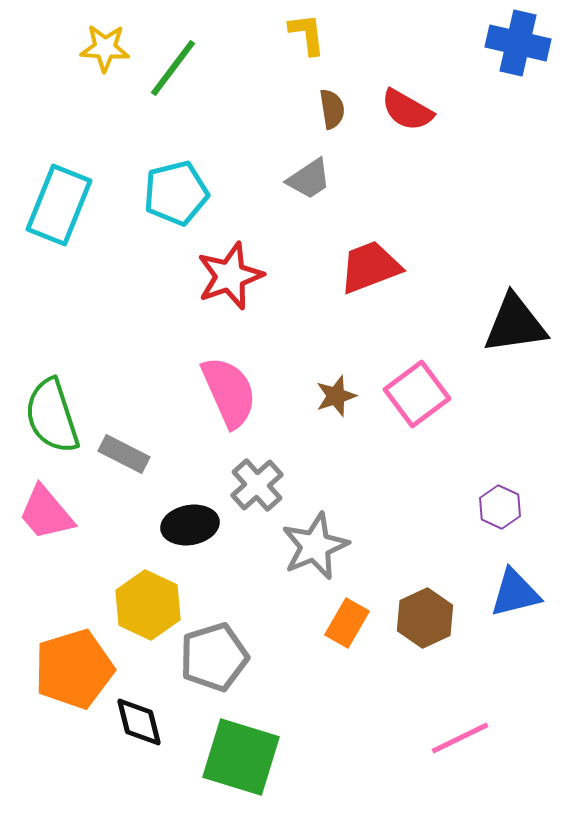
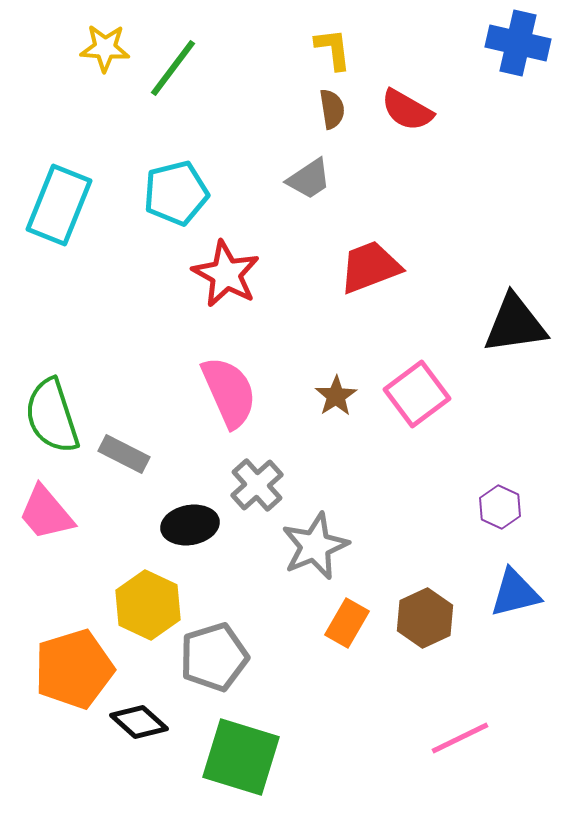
yellow L-shape: moved 26 px right, 15 px down
red star: moved 4 px left, 2 px up; rotated 24 degrees counterclockwise
brown star: rotated 15 degrees counterclockwise
black diamond: rotated 34 degrees counterclockwise
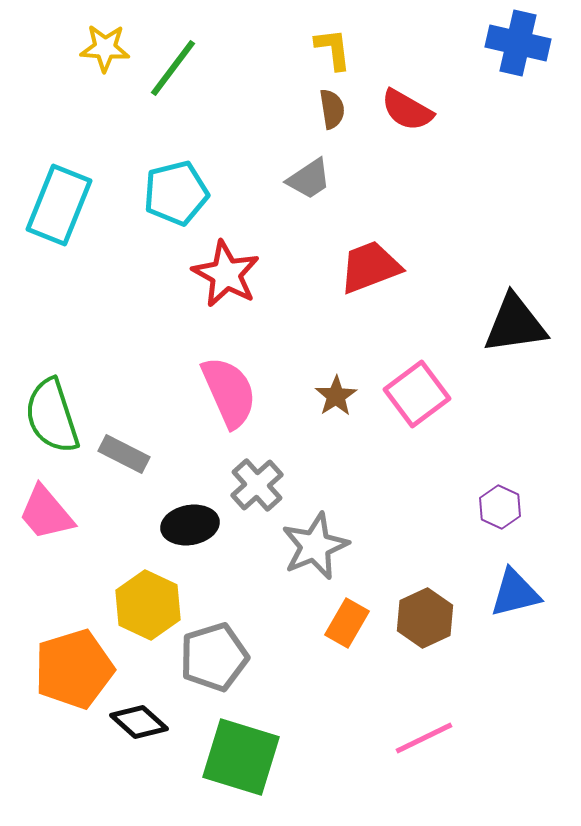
pink line: moved 36 px left
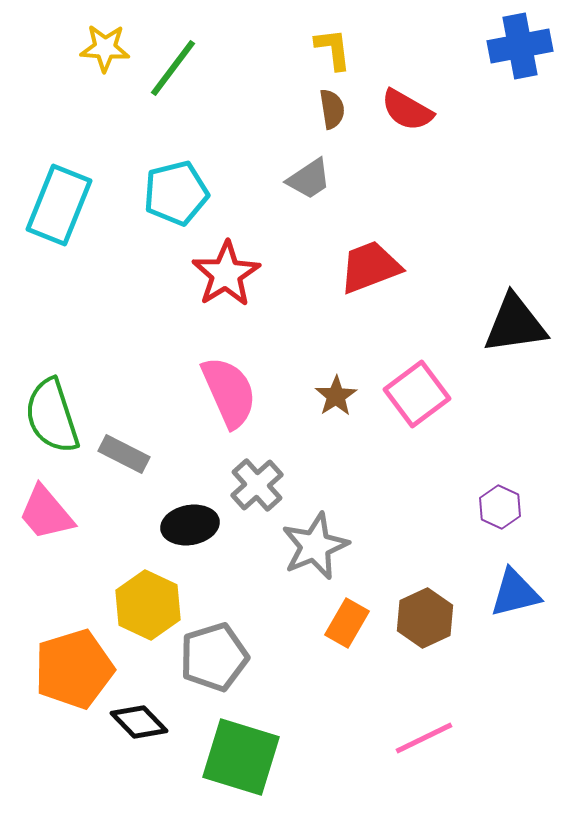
blue cross: moved 2 px right, 3 px down; rotated 24 degrees counterclockwise
red star: rotated 12 degrees clockwise
black diamond: rotated 4 degrees clockwise
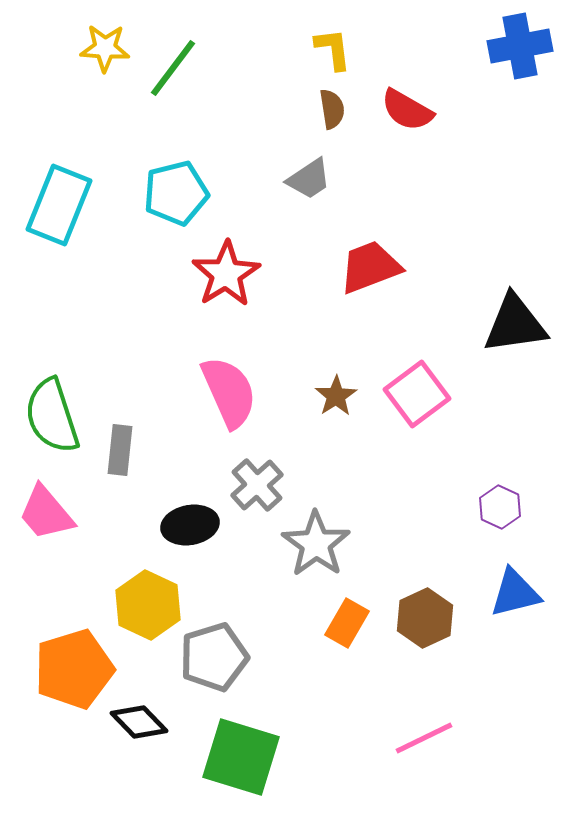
gray rectangle: moved 4 px left, 4 px up; rotated 69 degrees clockwise
gray star: moved 1 px right, 2 px up; rotated 14 degrees counterclockwise
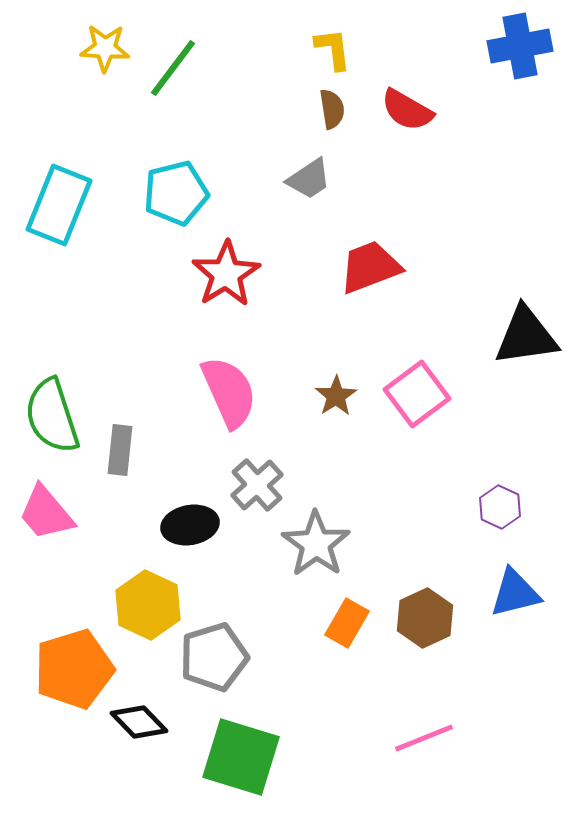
black triangle: moved 11 px right, 12 px down
pink line: rotated 4 degrees clockwise
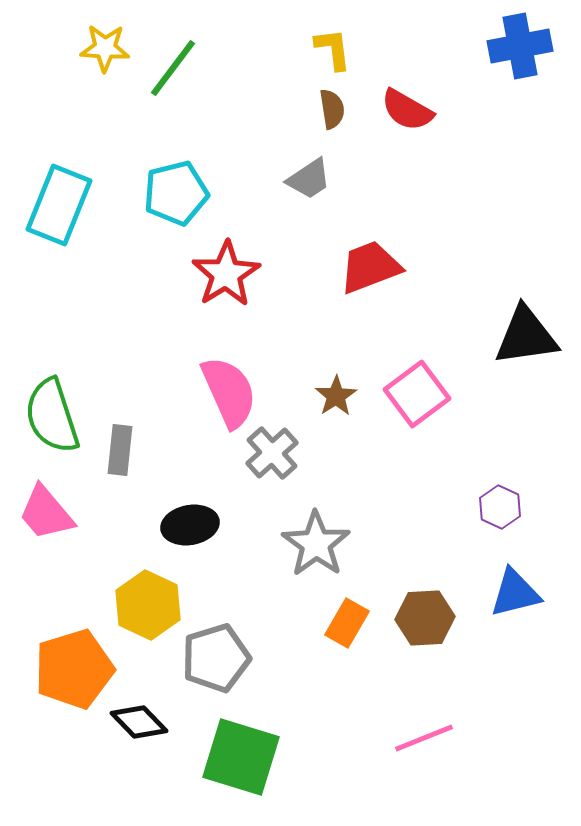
gray cross: moved 15 px right, 32 px up
brown hexagon: rotated 22 degrees clockwise
gray pentagon: moved 2 px right, 1 px down
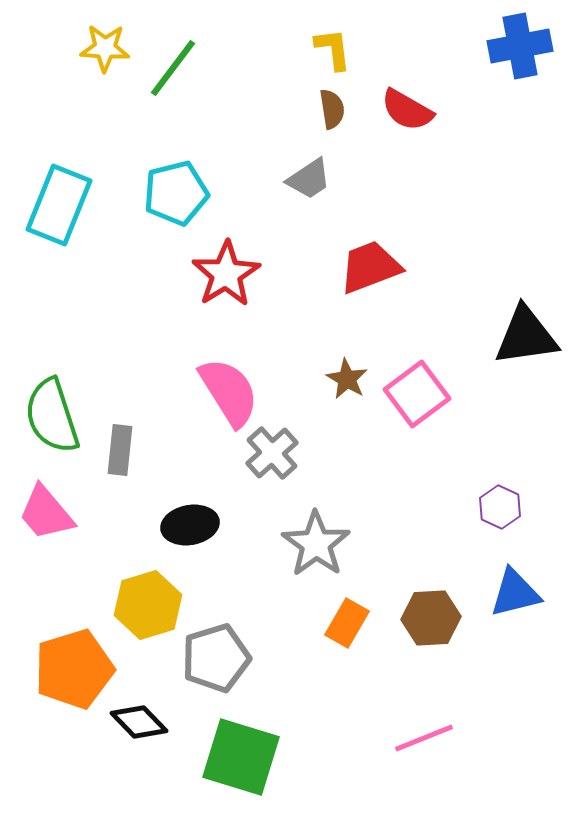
pink semicircle: rotated 8 degrees counterclockwise
brown star: moved 11 px right, 17 px up; rotated 9 degrees counterclockwise
yellow hexagon: rotated 18 degrees clockwise
brown hexagon: moved 6 px right
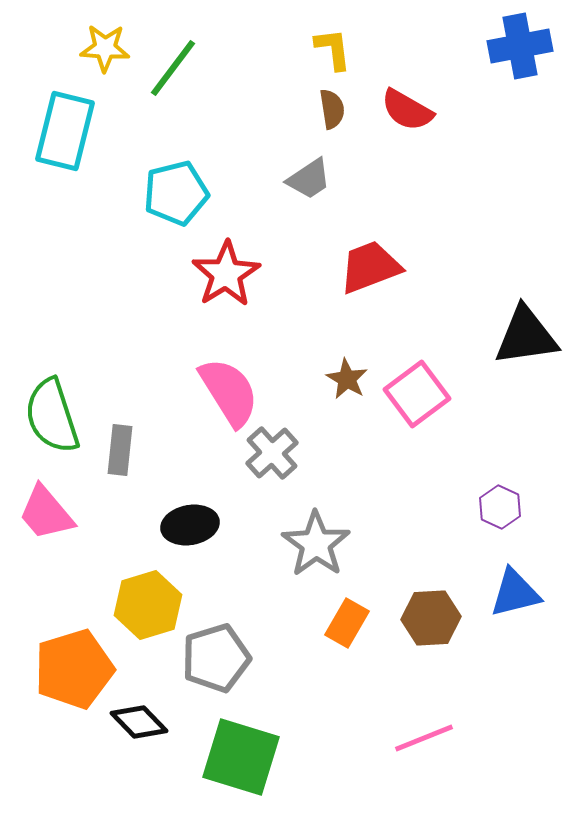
cyan rectangle: moved 6 px right, 74 px up; rotated 8 degrees counterclockwise
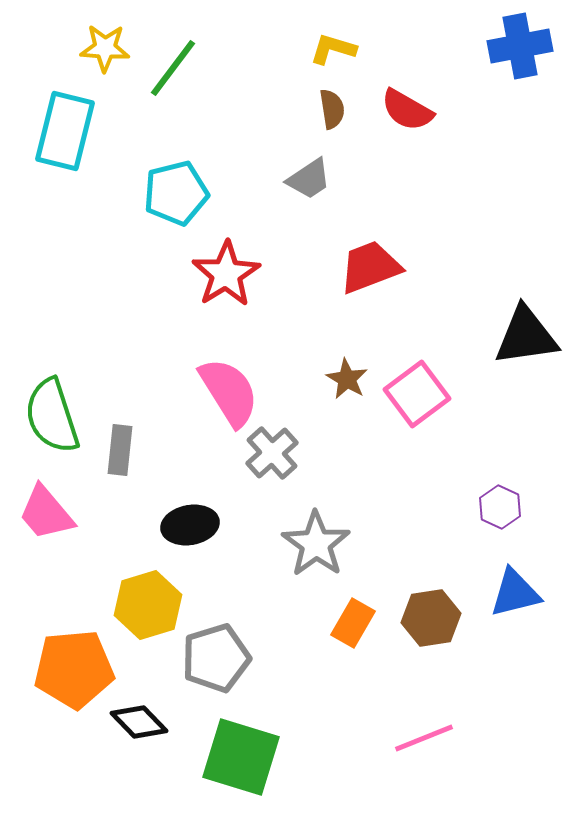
yellow L-shape: rotated 66 degrees counterclockwise
brown hexagon: rotated 6 degrees counterclockwise
orange rectangle: moved 6 px right
orange pentagon: rotated 12 degrees clockwise
